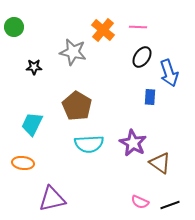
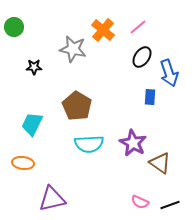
pink line: rotated 42 degrees counterclockwise
gray star: moved 3 px up
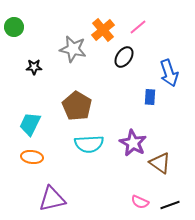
orange cross: rotated 10 degrees clockwise
black ellipse: moved 18 px left
cyan trapezoid: moved 2 px left
orange ellipse: moved 9 px right, 6 px up
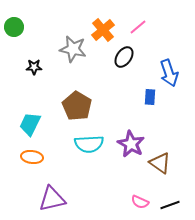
purple star: moved 2 px left, 1 px down
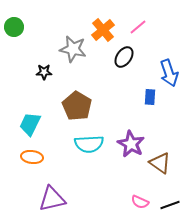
black star: moved 10 px right, 5 px down
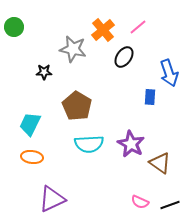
purple triangle: rotated 12 degrees counterclockwise
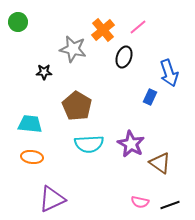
green circle: moved 4 px right, 5 px up
black ellipse: rotated 15 degrees counterclockwise
blue rectangle: rotated 21 degrees clockwise
cyan trapezoid: rotated 70 degrees clockwise
pink semicircle: rotated 12 degrees counterclockwise
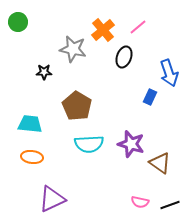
purple star: rotated 12 degrees counterclockwise
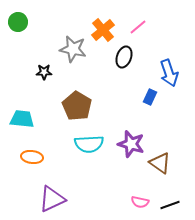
cyan trapezoid: moved 8 px left, 5 px up
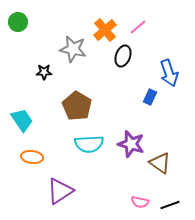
orange cross: moved 2 px right
black ellipse: moved 1 px left, 1 px up
cyan trapezoid: moved 1 px down; rotated 50 degrees clockwise
purple triangle: moved 8 px right, 8 px up; rotated 8 degrees counterclockwise
